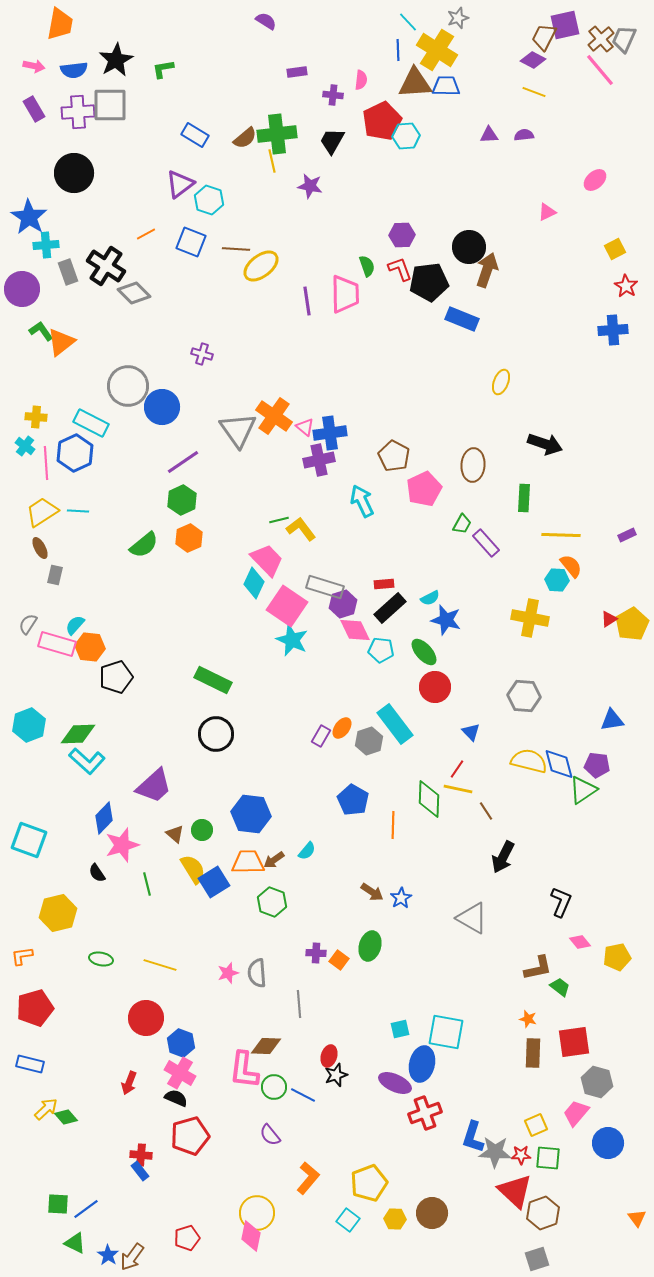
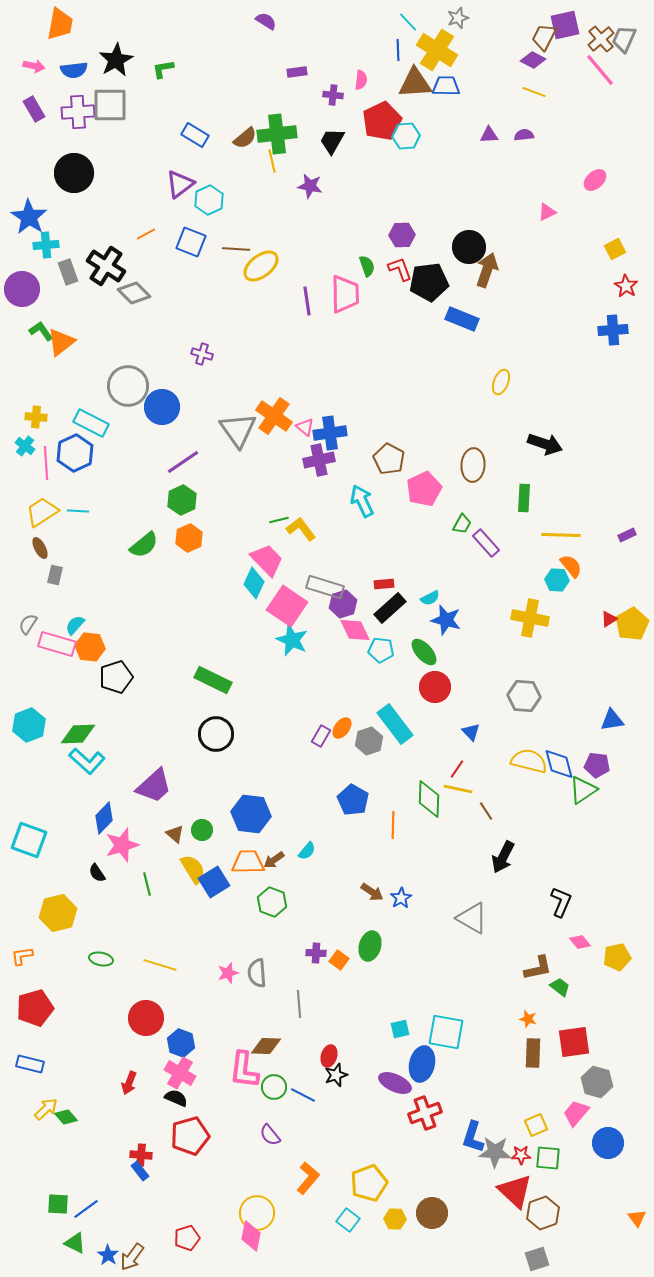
cyan hexagon at (209, 200): rotated 16 degrees clockwise
brown pentagon at (394, 456): moved 5 px left, 3 px down
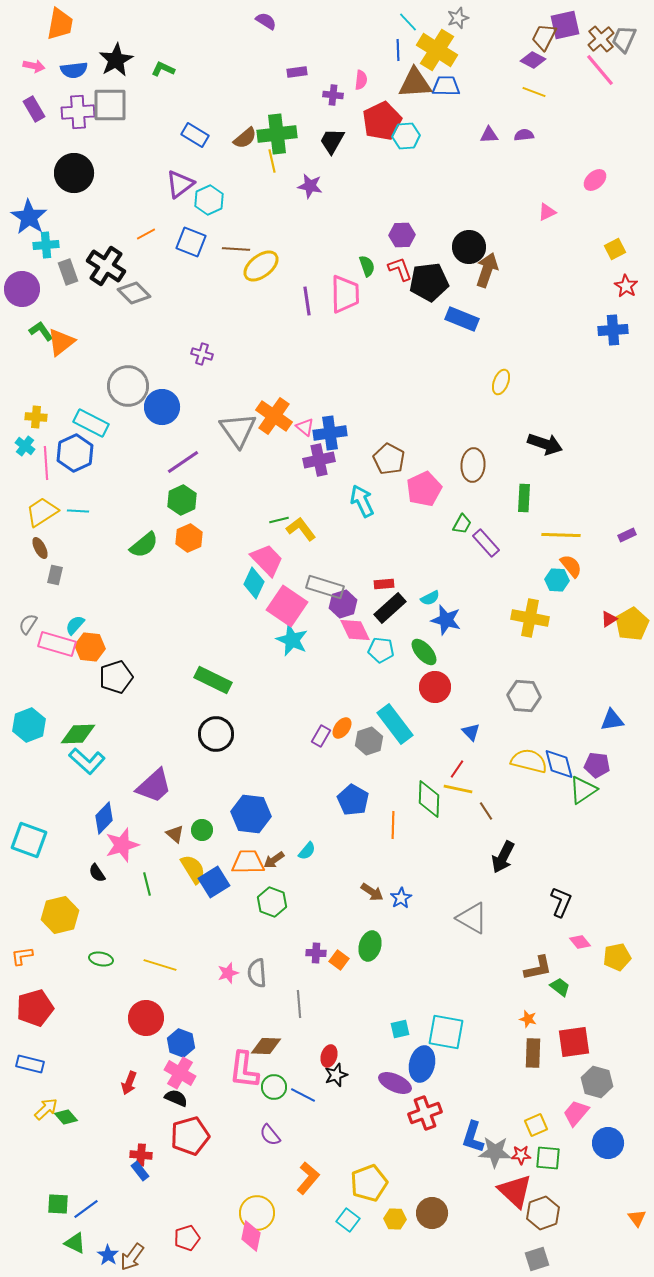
green L-shape at (163, 69): rotated 35 degrees clockwise
yellow hexagon at (58, 913): moved 2 px right, 2 px down
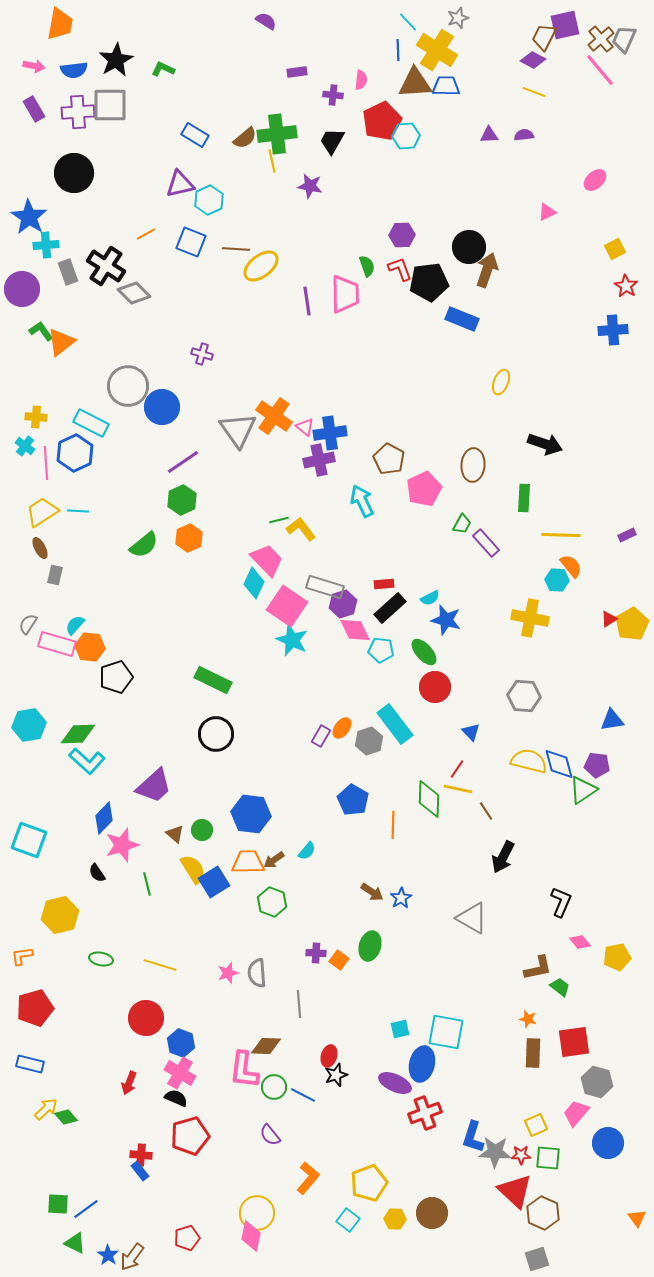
purple triangle at (180, 184): rotated 24 degrees clockwise
cyan hexagon at (29, 725): rotated 12 degrees clockwise
brown hexagon at (543, 1213): rotated 16 degrees counterclockwise
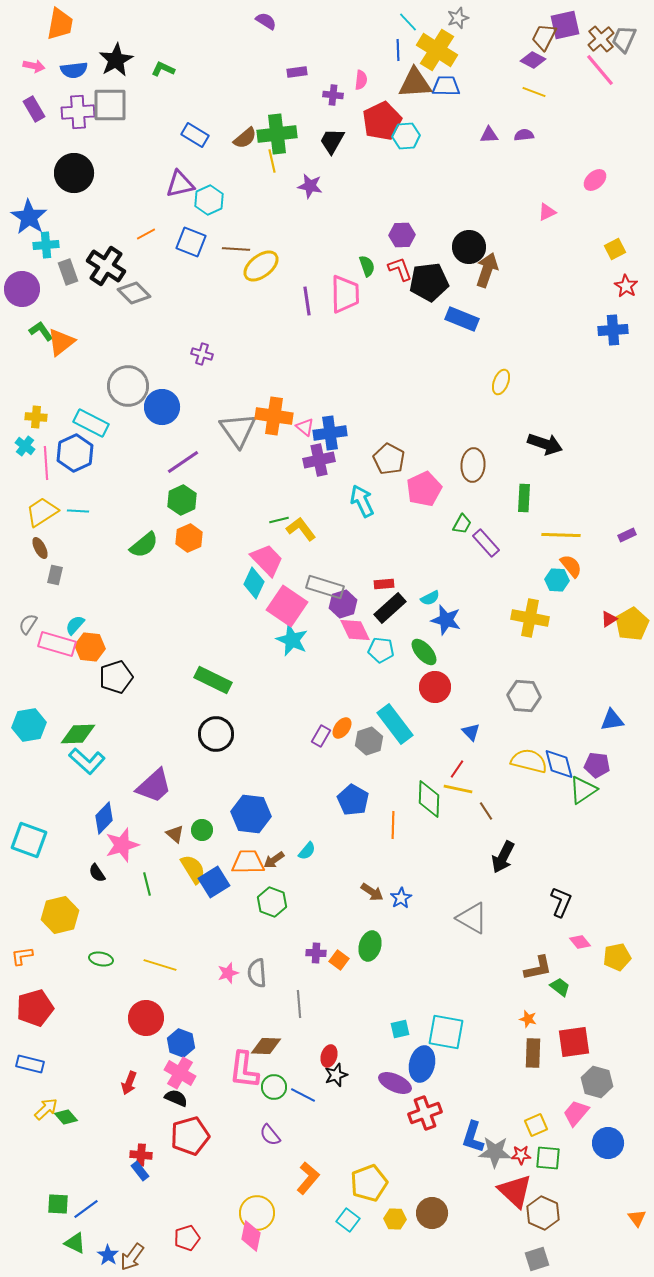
orange cross at (274, 416): rotated 27 degrees counterclockwise
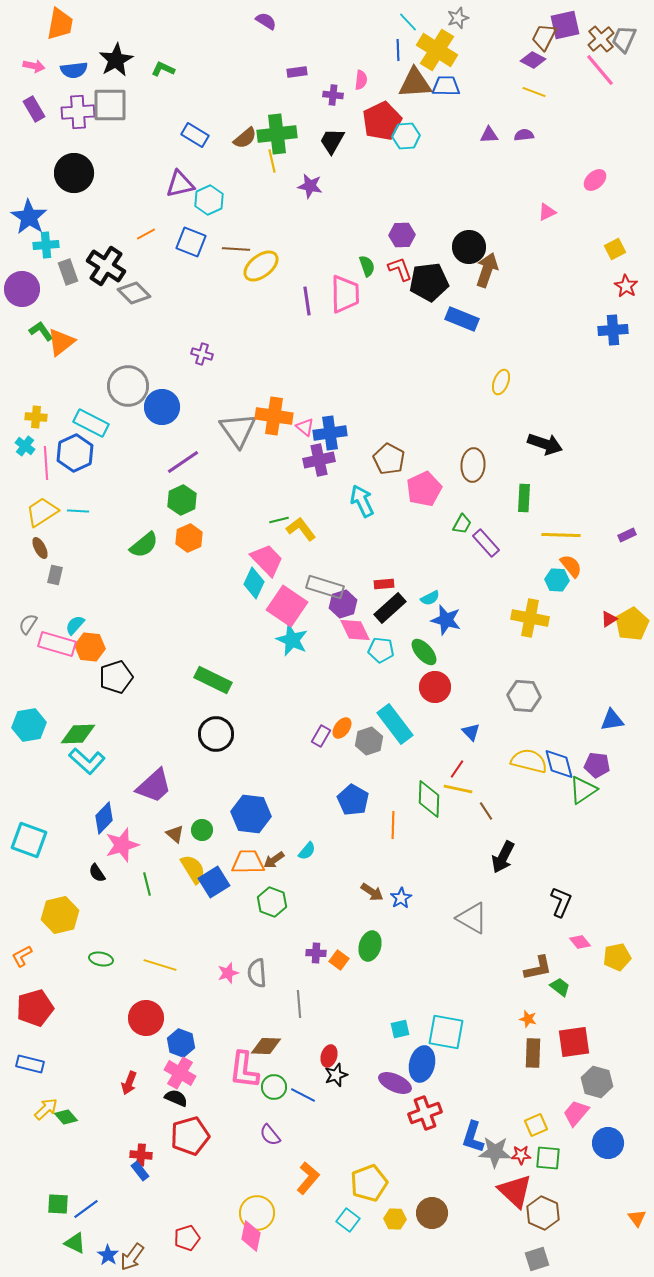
orange L-shape at (22, 956): rotated 20 degrees counterclockwise
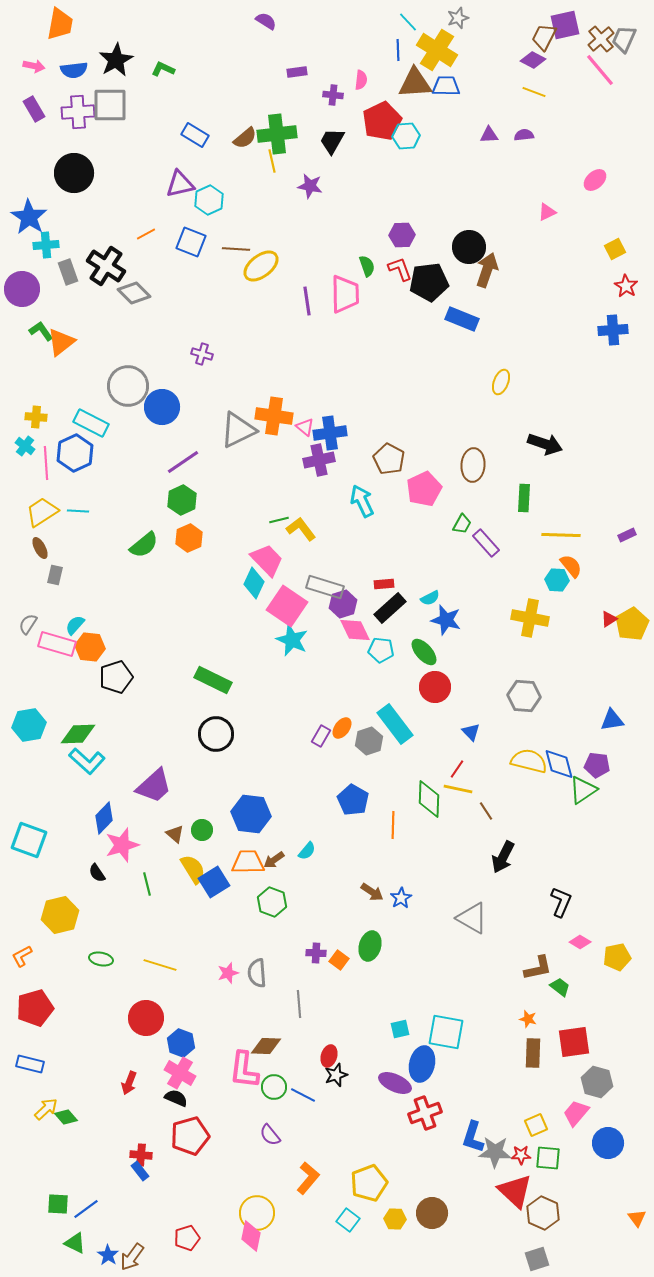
gray triangle at (238, 430): rotated 39 degrees clockwise
pink diamond at (580, 942): rotated 20 degrees counterclockwise
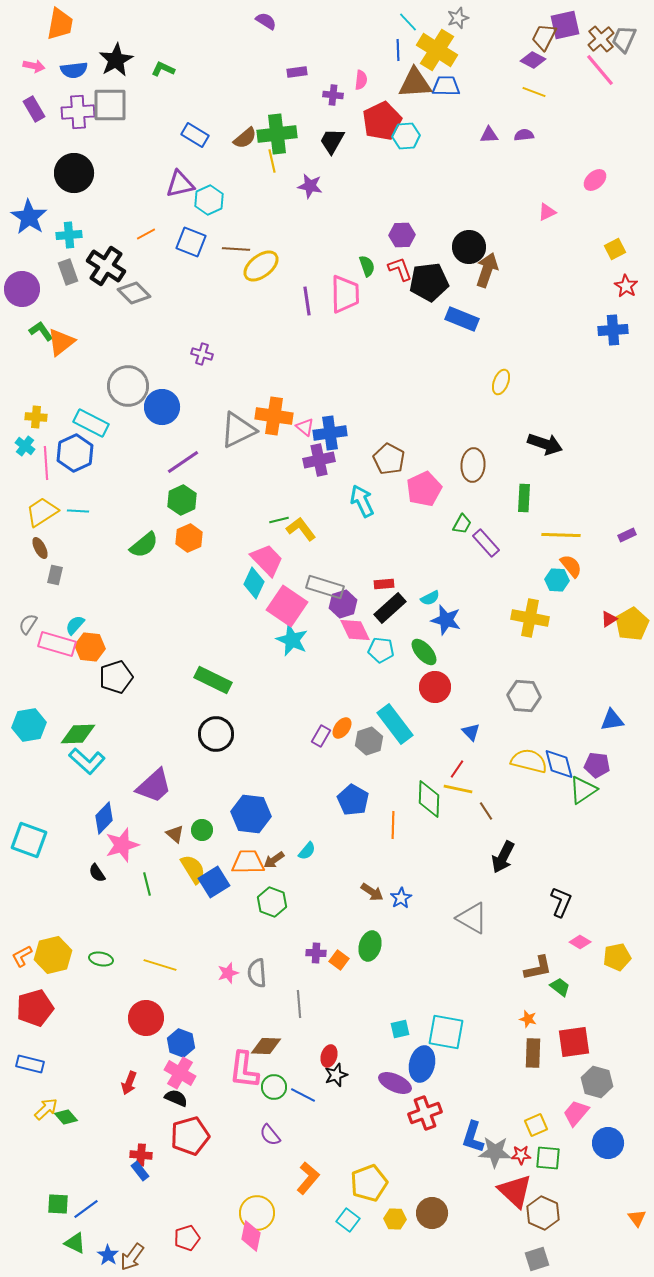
cyan cross at (46, 245): moved 23 px right, 10 px up
yellow hexagon at (60, 915): moved 7 px left, 40 px down
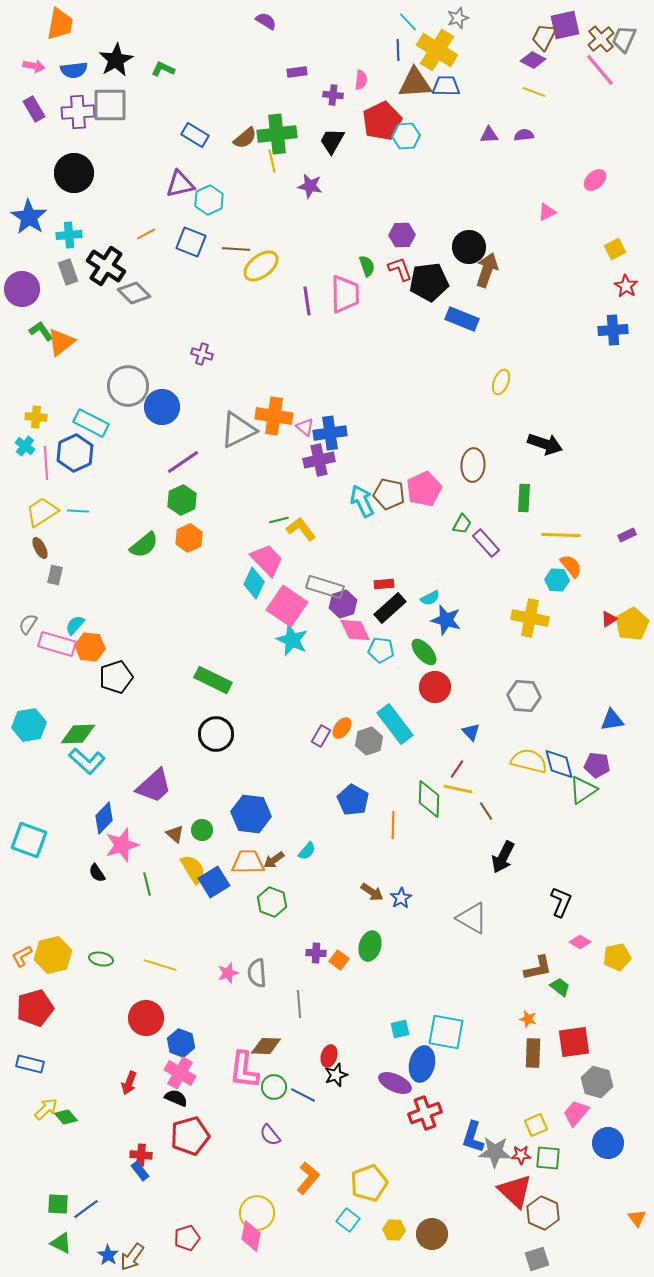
brown pentagon at (389, 459): moved 35 px down; rotated 16 degrees counterclockwise
brown circle at (432, 1213): moved 21 px down
yellow hexagon at (395, 1219): moved 1 px left, 11 px down
green triangle at (75, 1243): moved 14 px left
